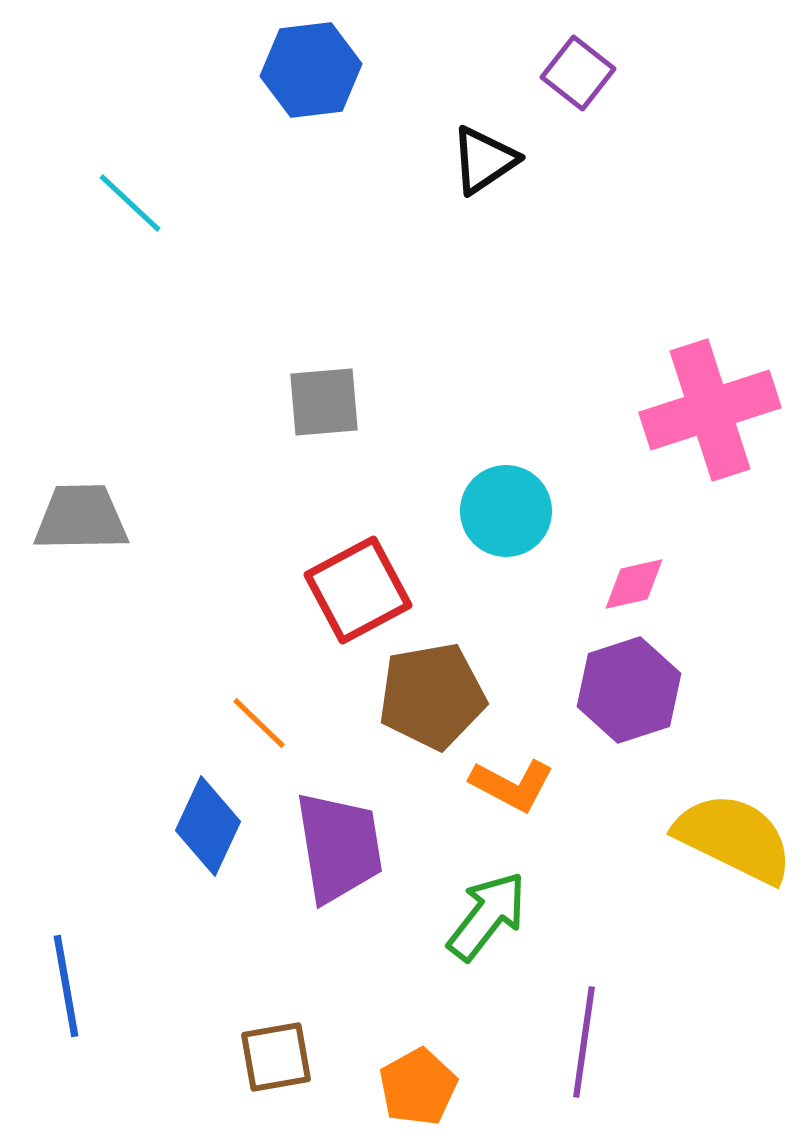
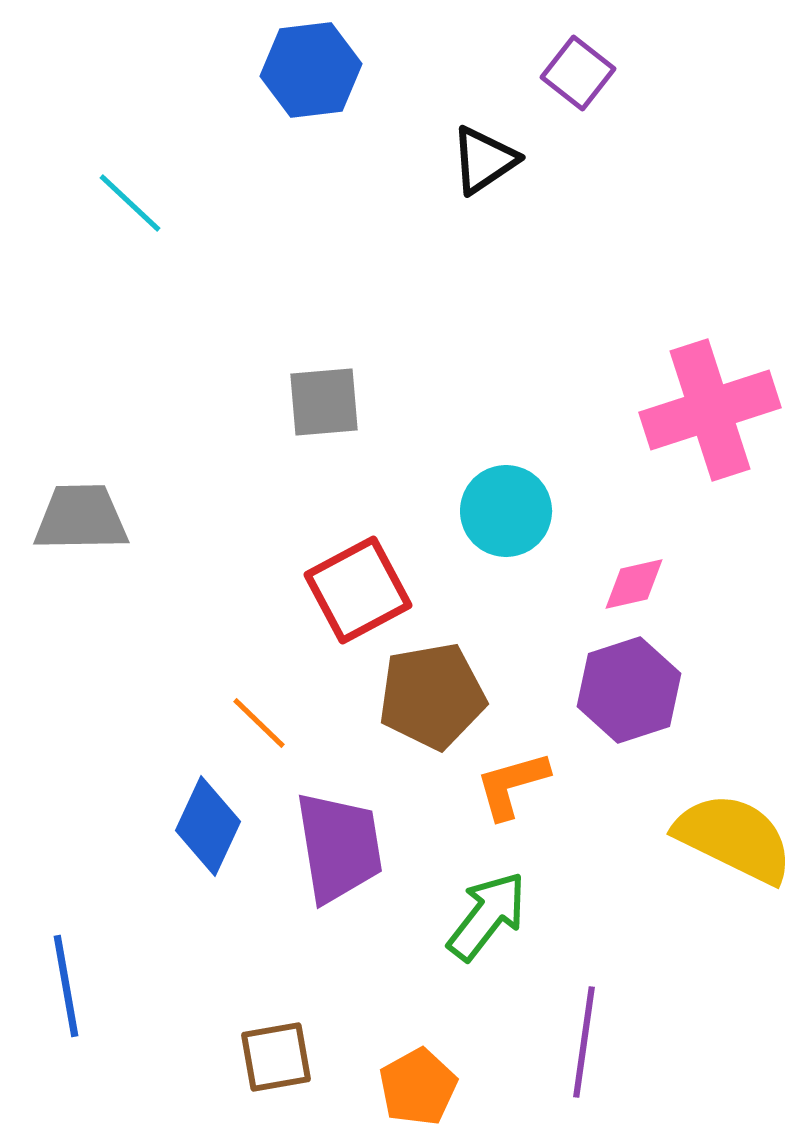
orange L-shape: rotated 136 degrees clockwise
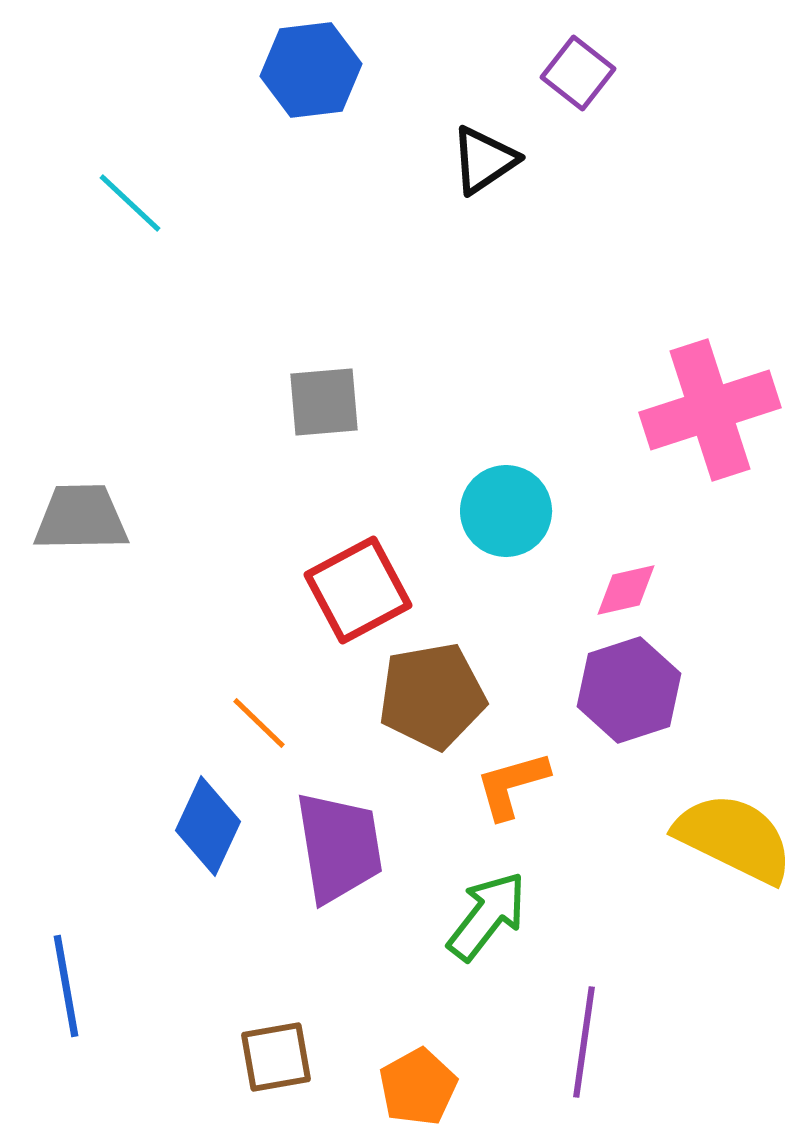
pink diamond: moved 8 px left, 6 px down
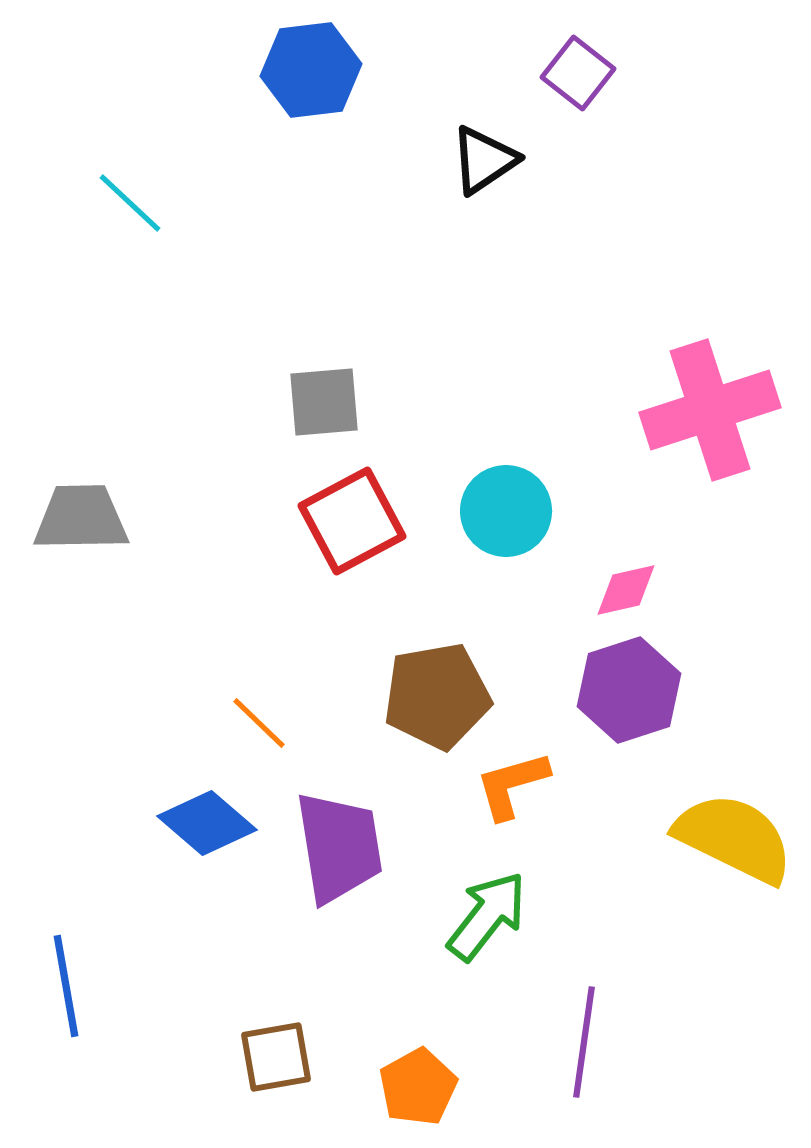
red square: moved 6 px left, 69 px up
brown pentagon: moved 5 px right
blue diamond: moved 1 px left, 3 px up; rotated 74 degrees counterclockwise
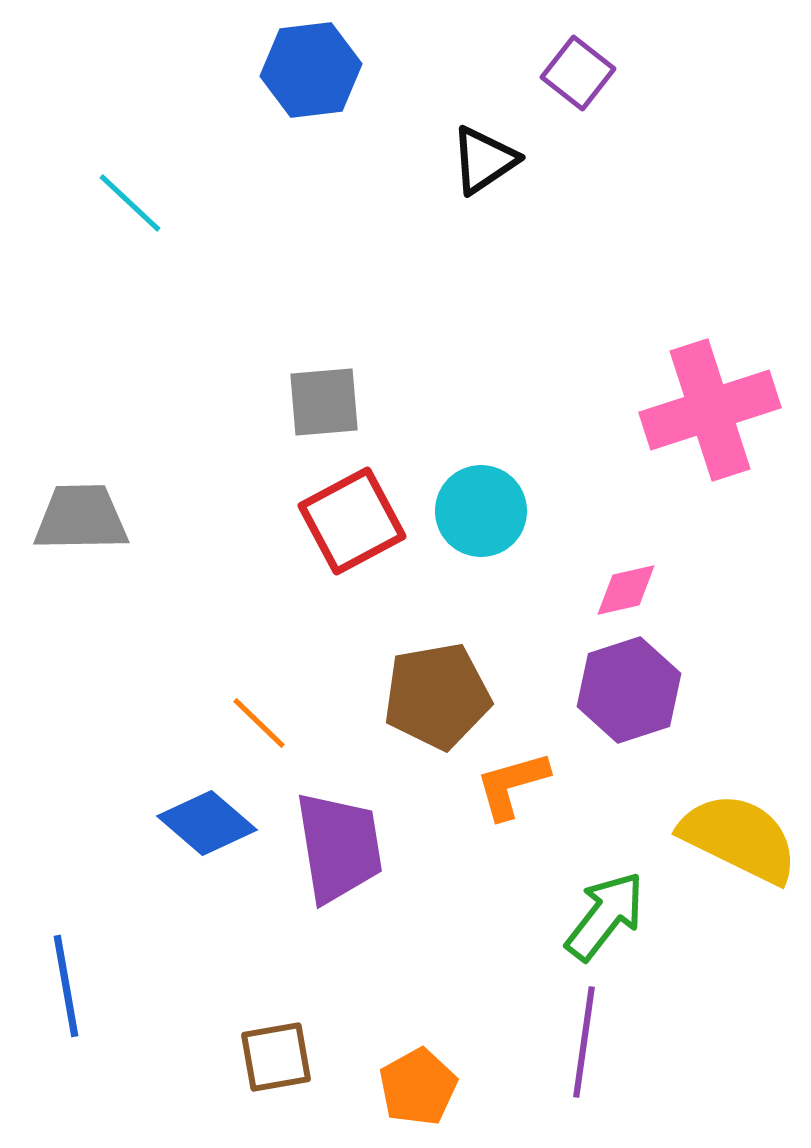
cyan circle: moved 25 px left
yellow semicircle: moved 5 px right
green arrow: moved 118 px right
